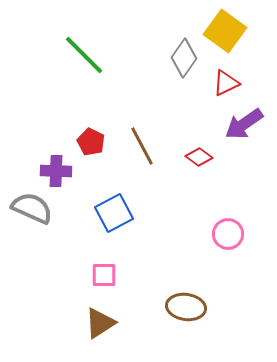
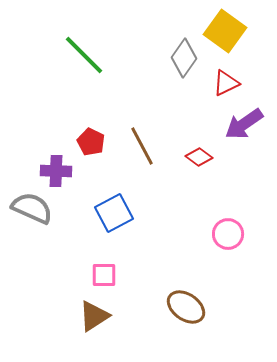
brown ellipse: rotated 27 degrees clockwise
brown triangle: moved 6 px left, 7 px up
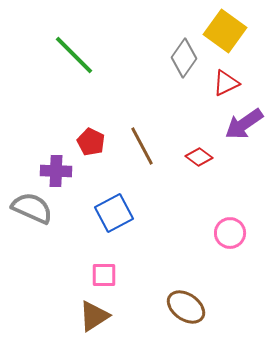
green line: moved 10 px left
pink circle: moved 2 px right, 1 px up
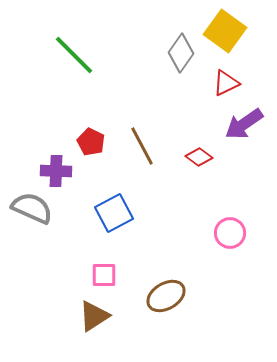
gray diamond: moved 3 px left, 5 px up
brown ellipse: moved 20 px left, 11 px up; rotated 66 degrees counterclockwise
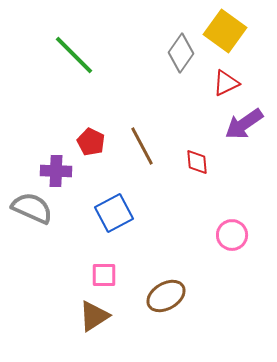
red diamond: moved 2 px left, 5 px down; rotated 48 degrees clockwise
pink circle: moved 2 px right, 2 px down
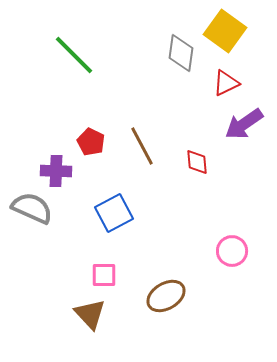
gray diamond: rotated 27 degrees counterclockwise
pink circle: moved 16 px down
brown triangle: moved 4 px left, 2 px up; rotated 40 degrees counterclockwise
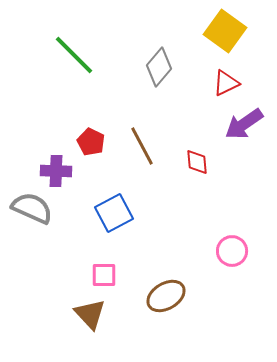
gray diamond: moved 22 px left, 14 px down; rotated 33 degrees clockwise
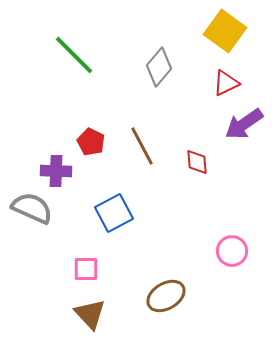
pink square: moved 18 px left, 6 px up
